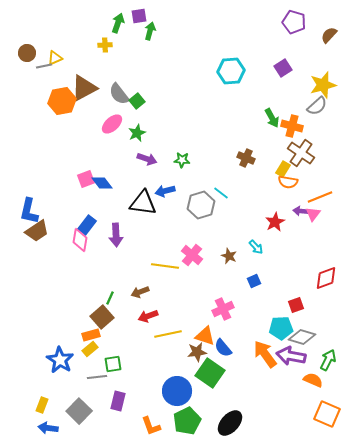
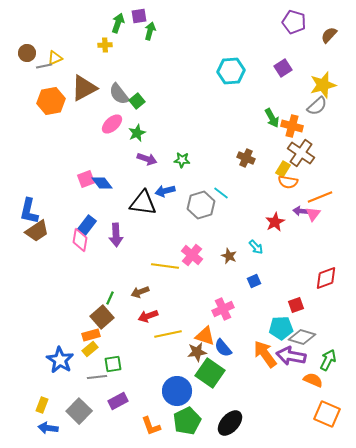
orange hexagon at (62, 101): moved 11 px left
purple rectangle at (118, 401): rotated 48 degrees clockwise
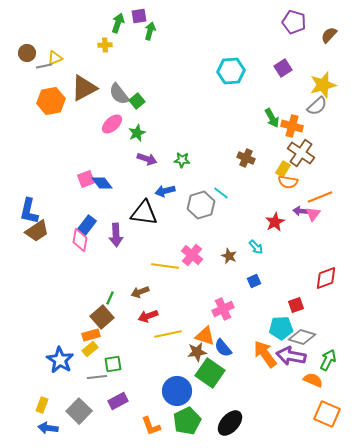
black triangle at (143, 203): moved 1 px right, 10 px down
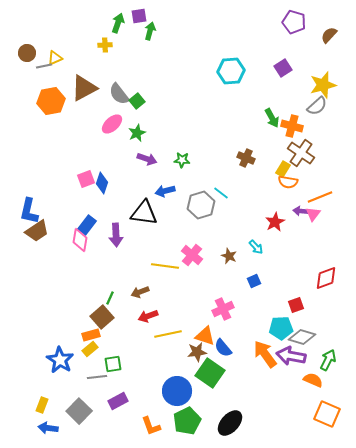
blue diamond at (102, 183): rotated 55 degrees clockwise
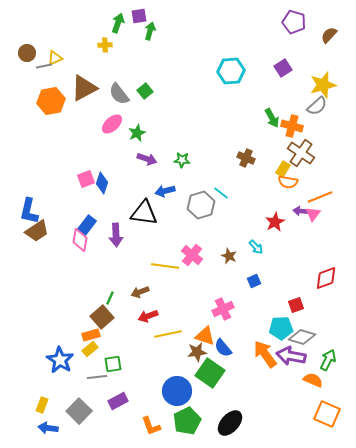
green square at (137, 101): moved 8 px right, 10 px up
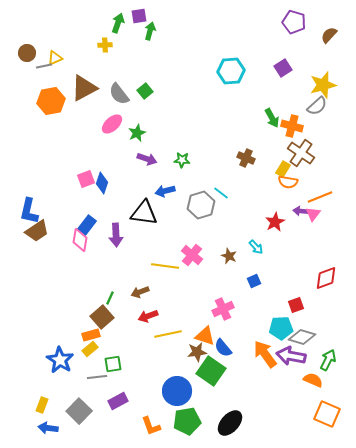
green square at (210, 373): moved 1 px right, 2 px up
green pentagon at (187, 421): rotated 16 degrees clockwise
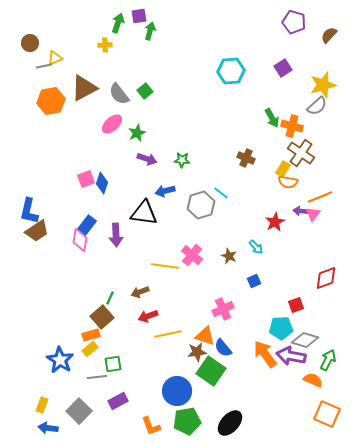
brown circle at (27, 53): moved 3 px right, 10 px up
gray diamond at (302, 337): moved 3 px right, 3 px down
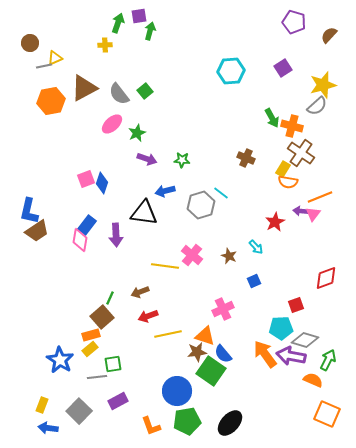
blue semicircle at (223, 348): moved 6 px down
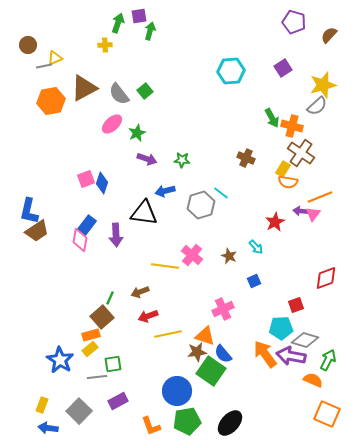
brown circle at (30, 43): moved 2 px left, 2 px down
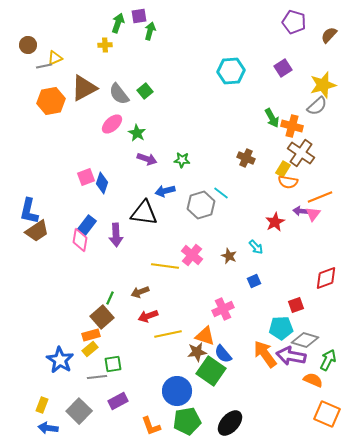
green star at (137, 133): rotated 18 degrees counterclockwise
pink square at (86, 179): moved 2 px up
